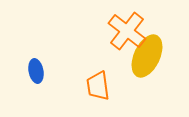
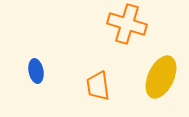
orange cross: moved 7 px up; rotated 21 degrees counterclockwise
yellow ellipse: moved 14 px right, 21 px down
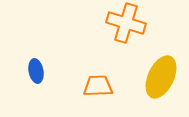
orange cross: moved 1 px left, 1 px up
orange trapezoid: rotated 96 degrees clockwise
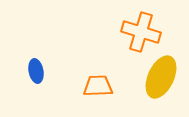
orange cross: moved 15 px right, 9 px down
